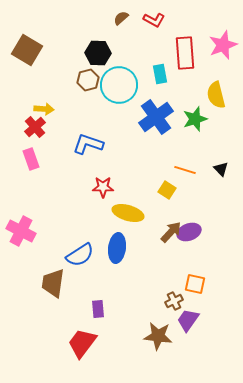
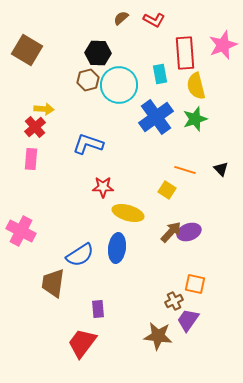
yellow semicircle: moved 20 px left, 9 px up
pink rectangle: rotated 25 degrees clockwise
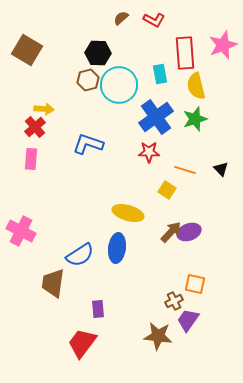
red star: moved 46 px right, 35 px up
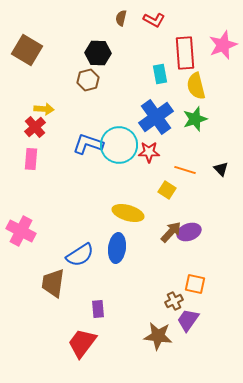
brown semicircle: rotated 35 degrees counterclockwise
cyan circle: moved 60 px down
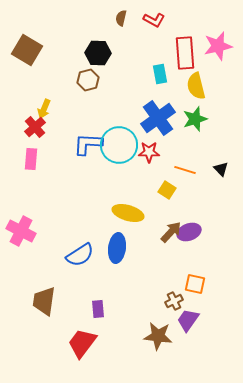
pink star: moved 5 px left, 1 px down; rotated 8 degrees clockwise
yellow arrow: rotated 108 degrees clockwise
blue cross: moved 2 px right, 1 px down
blue L-shape: rotated 16 degrees counterclockwise
brown trapezoid: moved 9 px left, 18 px down
